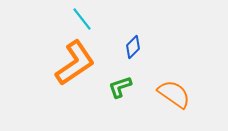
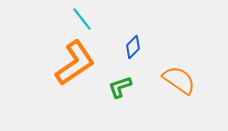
orange semicircle: moved 5 px right, 14 px up
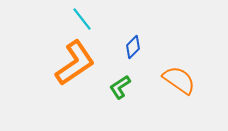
green L-shape: rotated 15 degrees counterclockwise
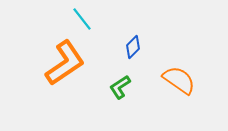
orange L-shape: moved 10 px left
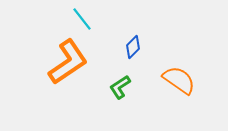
orange L-shape: moved 3 px right, 1 px up
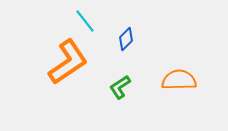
cyan line: moved 3 px right, 2 px down
blue diamond: moved 7 px left, 8 px up
orange semicircle: rotated 36 degrees counterclockwise
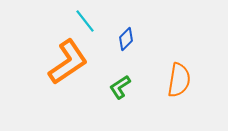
orange semicircle: rotated 100 degrees clockwise
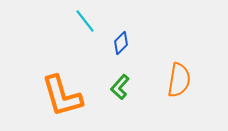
blue diamond: moved 5 px left, 4 px down
orange L-shape: moved 6 px left, 34 px down; rotated 108 degrees clockwise
green L-shape: rotated 15 degrees counterclockwise
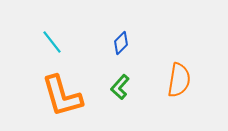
cyan line: moved 33 px left, 21 px down
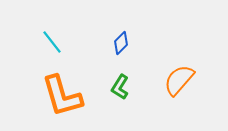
orange semicircle: rotated 148 degrees counterclockwise
green L-shape: rotated 10 degrees counterclockwise
